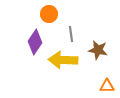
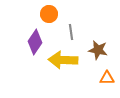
gray line: moved 2 px up
orange triangle: moved 8 px up
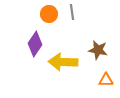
gray line: moved 1 px right, 20 px up
purple diamond: moved 2 px down
yellow arrow: moved 2 px down
orange triangle: moved 1 px left, 2 px down
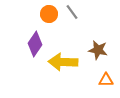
gray line: rotated 28 degrees counterclockwise
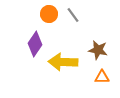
gray line: moved 1 px right, 3 px down
orange triangle: moved 4 px left, 3 px up
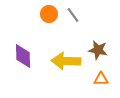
purple diamond: moved 12 px left, 12 px down; rotated 35 degrees counterclockwise
yellow arrow: moved 3 px right, 1 px up
orange triangle: moved 1 px left, 2 px down
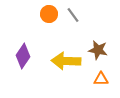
purple diamond: rotated 35 degrees clockwise
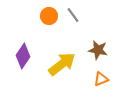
orange circle: moved 2 px down
yellow arrow: moved 4 px left, 3 px down; rotated 140 degrees clockwise
orange triangle: rotated 21 degrees counterclockwise
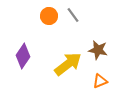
yellow arrow: moved 6 px right
orange triangle: moved 1 px left, 2 px down
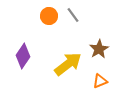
brown star: moved 1 px right, 1 px up; rotated 30 degrees clockwise
